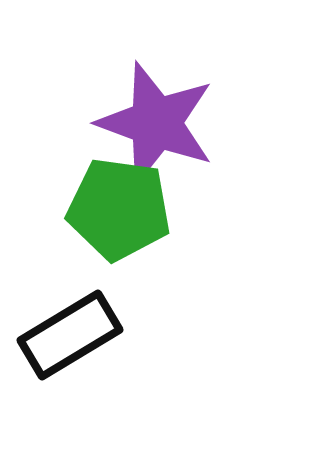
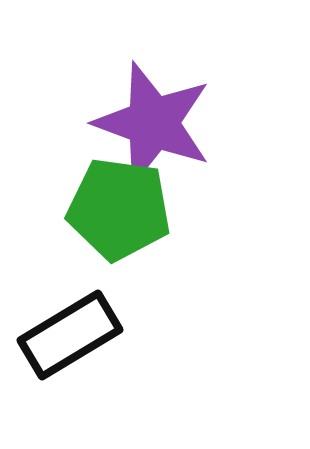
purple star: moved 3 px left
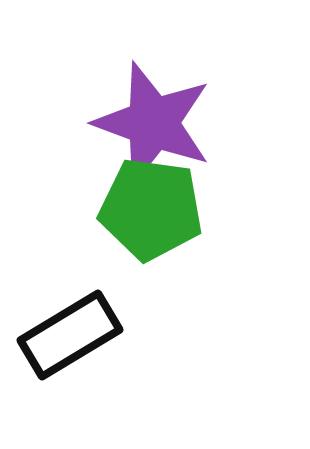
green pentagon: moved 32 px right
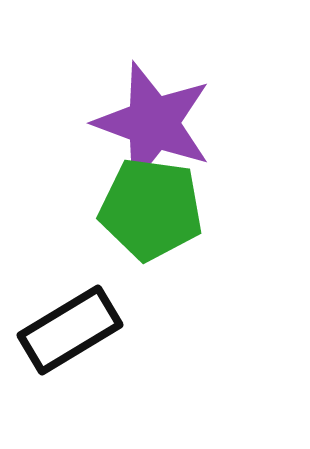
black rectangle: moved 5 px up
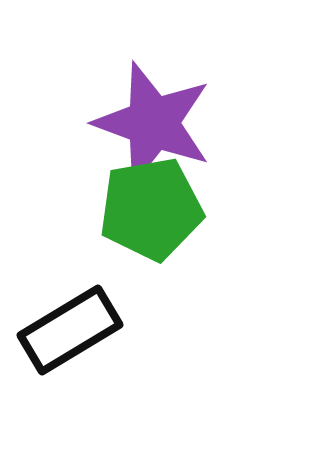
green pentagon: rotated 18 degrees counterclockwise
